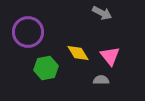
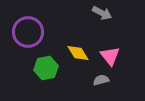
gray semicircle: rotated 14 degrees counterclockwise
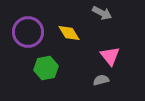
yellow diamond: moved 9 px left, 20 px up
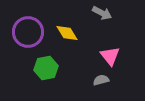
yellow diamond: moved 2 px left
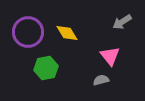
gray arrow: moved 20 px right, 9 px down; rotated 120 degrees clockwise
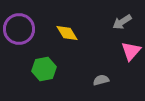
purple circle: moved 9 px left, 3 px up
pink triangle: moved 21 px right, 5 px up; rotated 20 degrees clockwise
green hexagon: moved 2 px left, 1 px down
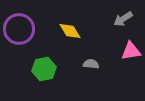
gray arrow: moved 1 px right, 3 px up
yellow diamond: moved 3 px right, 2 px up
pink triangle: rotated 40 degrees clockwise
gray semicircle: moved 10 px left, 16 px up; rotated 21 degrees clockwise
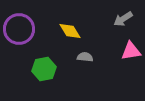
gray semicircle: moved 6 px left, 7 px up
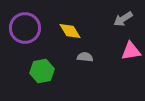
purple circle: moved 6 px right, 1 px up
green hexagon: moved 2 px left, 2 px down
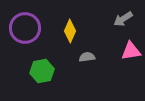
yellow diamond: rotated 55 degrees clockwise
gray semicircle: moved 2 px right; rotated 14 degrees counterclockwise
